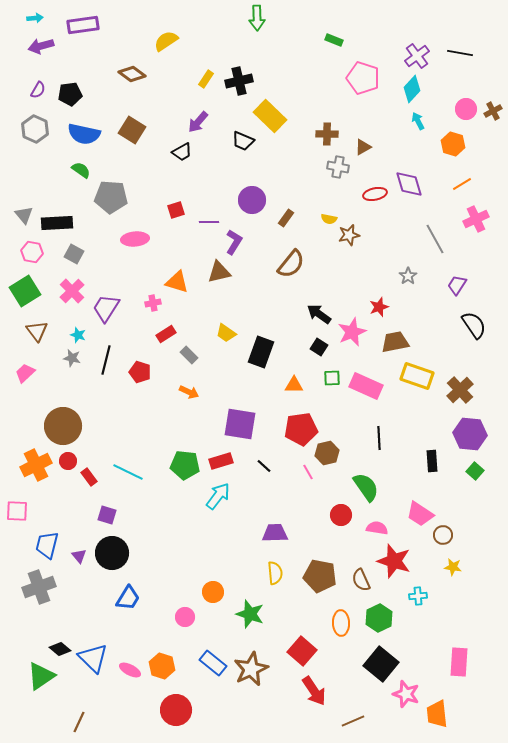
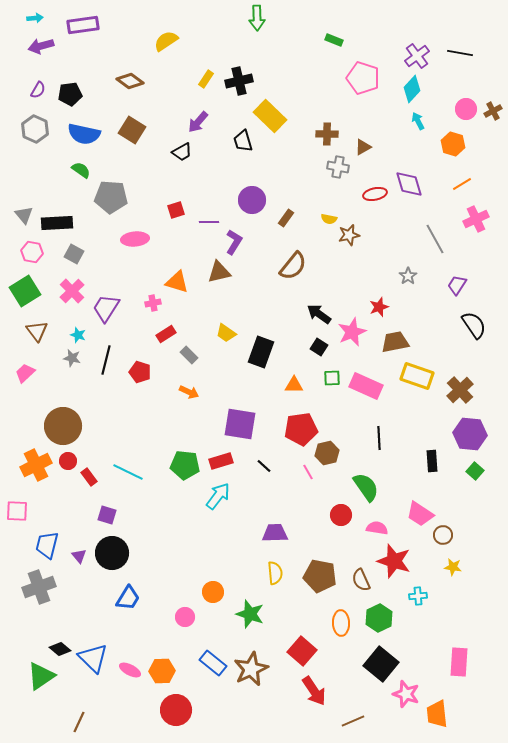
brown diamond at (132, 74): moved 2 px left, 7 px down
black trapezoid at (243, 141): rotated 50 degrees clockwise
brown semicircle at (291, 264): moved 2 px right, 2 px down
orange hexagon at (162, 666): moved 5 px down; rotated 20 degrees counterclockwise
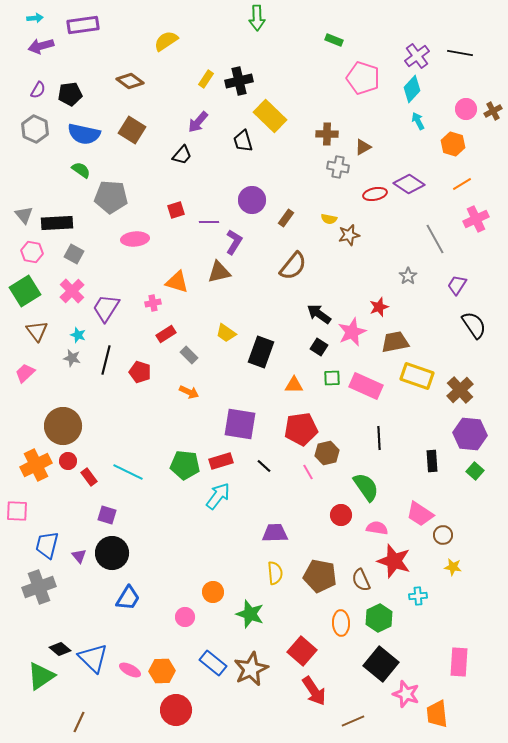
black trapezoid at (182, 152): moved 3 px down; rotated 20 degrees counterclockwise
purple diamond at (409, 184): rotated 40 degrees counterclockwise
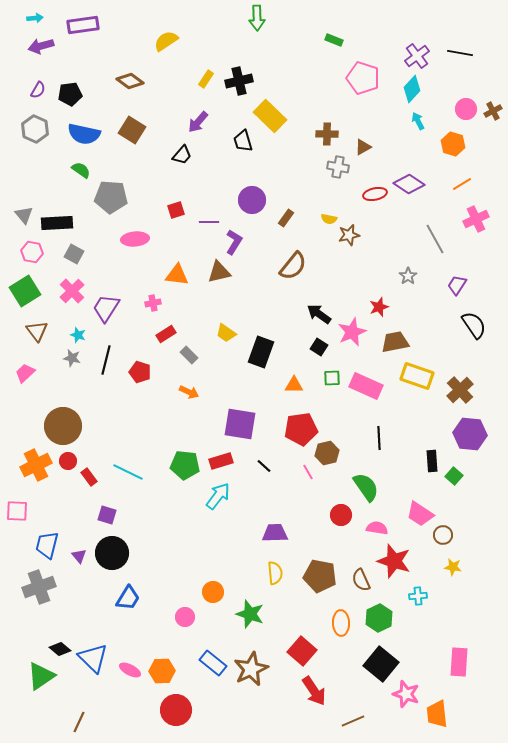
orange triangle at (177, 282): moved 7 px up; rotated 10 degrees counterclockwise
green square at (475, 471): moved 21 px left, 5 px down
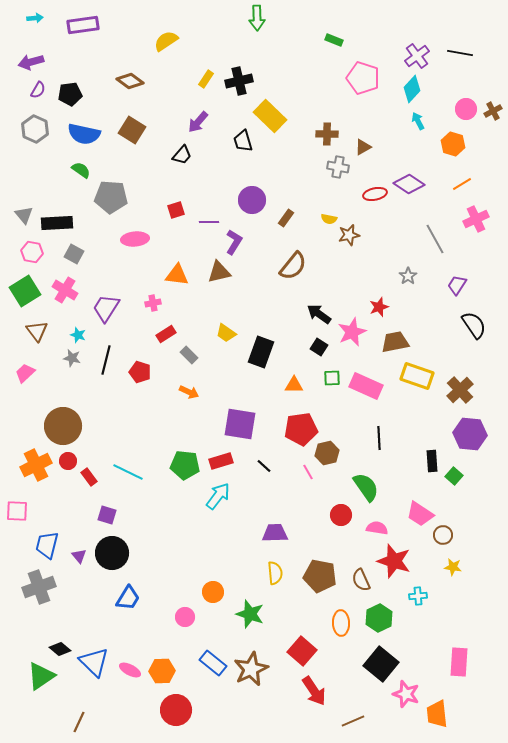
purple arrow at (41, 46): moved 10 px left, 16 px down
pink cross at (72, 291): moved 7 px left, 1 px up; rotated 15 degrees counterclockwise
blue triangle at (93, 658): moved 1 px right, 4 px down
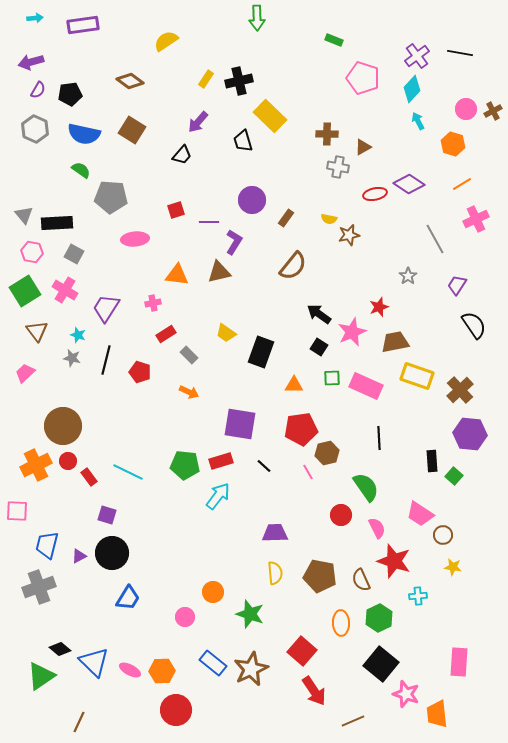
pink semicircle at (377, 528): rotated 55 degrees clockwise
purple triangle at (79, 556): rotated 42 degrees clockwise
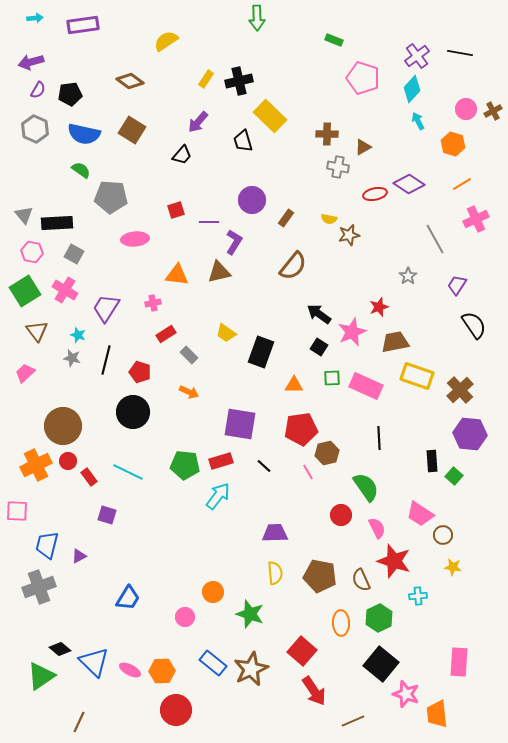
black circle at (112, 553): moved 21 px right, 141 px up
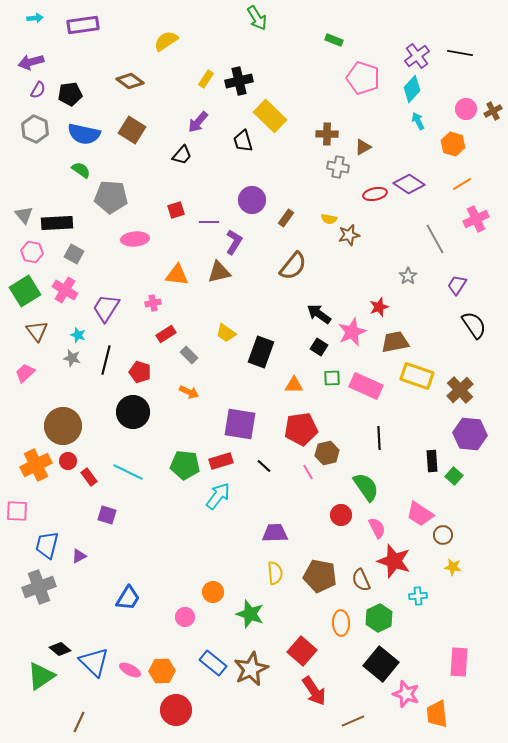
green arrow at (257, 18): rotated 30 degrees counterclockwise
